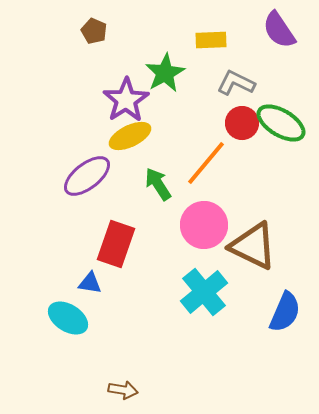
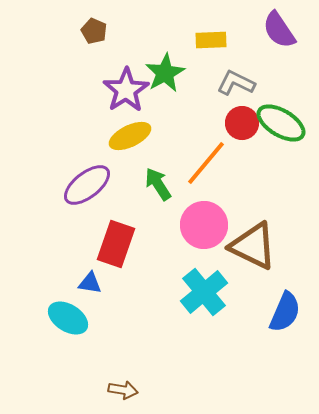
purple star: moved 10 px up
purple ellipse: moved 9 px down
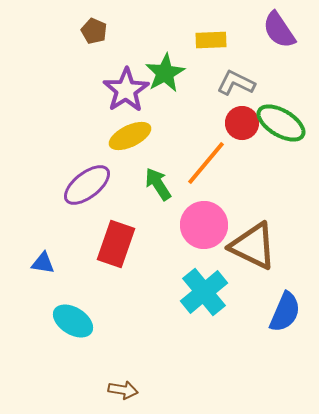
blue triangle: moved 47 px left, 20 px up
cyan ellipse: moved 5 px right, 3 px down
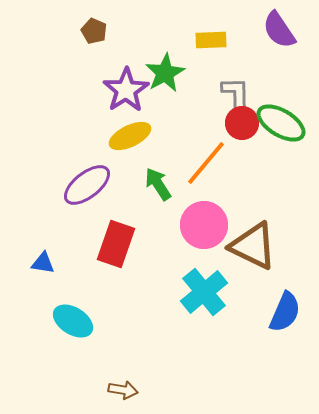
gray L-shape: moved 11 px down; rotated 63 degrees clockwise
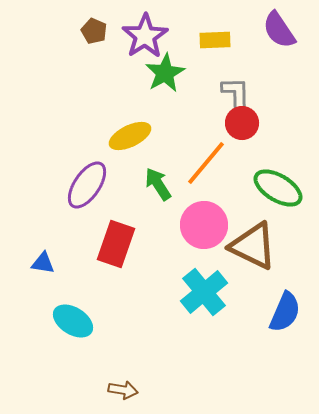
yellow rectangle: moved 4 px right
purple star: moved 19 px right, 54 px up
green ellipse: moved 3 px left, 65 px down
purple ellipse: rotated 18 degrees counterclockwise
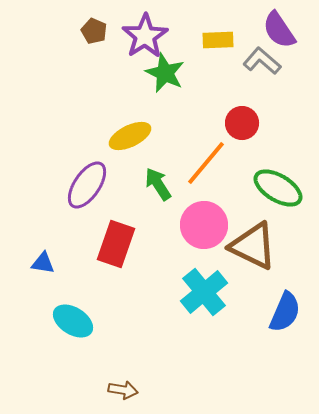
yellow rectangle: moved 3 px right
green star: rotated 18 degrees counterclockwise
gray L-shape: moved 26 px right, 33 px up; rotated 48 degrees counterclockwise
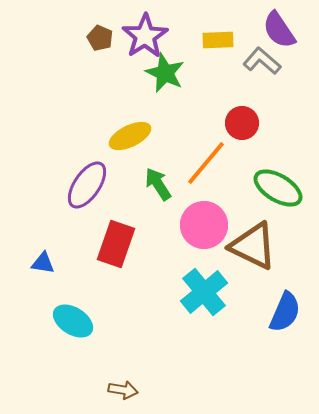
brown pentagon: moved 6 px right, 7 px down
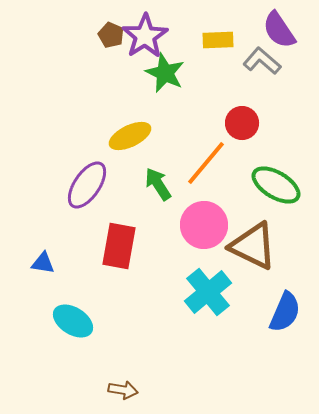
brown pentagon: moved 11 px right, 3 px up
green ellipse: moved 2 px left, 3 px up
red rectangle: moved 3 px right, 2 px down; rotated 9 degrees counterclockwise
cyan cross: moved 4 px right
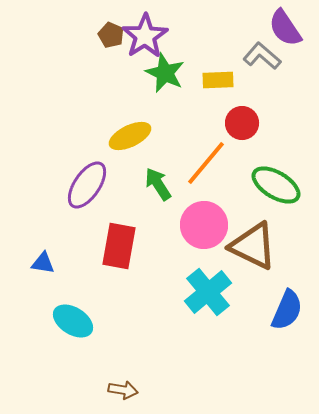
purple semicircle: moved 6 px right, 2 px up
yellow rectangle: moved 40 px down
gray L-shape: moved 5 px up
blue semicircle: moved 2 px right, 2 px up
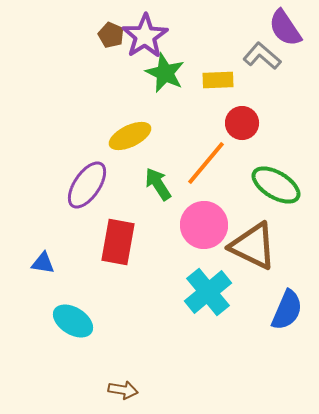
red rectangle: moved 1 px left, 4 px up
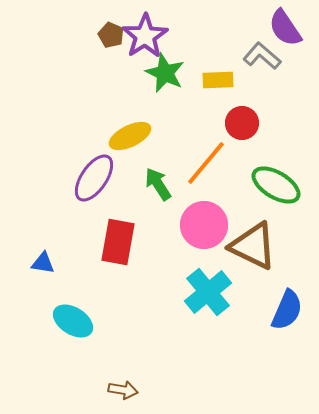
purple ellipse: moved 7 px right, 7 px up
